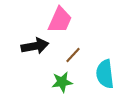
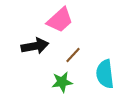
pink trapezoid: rotated 24 degrees clockwise
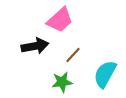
cyan semicircle: rotated 36 degrees clockwise
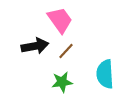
pink trapezoid: rotated 84 degrees counterclockwise
brown line: moved 7 px left, 4 px up
cyan semicircle: rotated 32 degrees counterclockwise
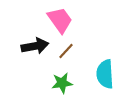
green star: moved 1 px down
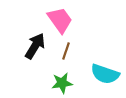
black arrow: rotated 48 degrees counterclockwise
brown line: rotated 24 degrees counterclockwise
cyan semicircle: rotated 68 degrees counterclockwise
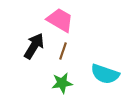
pink trapezoid: rotated 24 degrees counterclockwise
black arrow: moved 1 px left
brown line: moved 3 px left
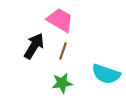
cyan semicircle: moved 1 px right
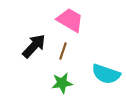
pink trapezoid: moved 10 px right
black arrow: rotated 12 degrees clockwise
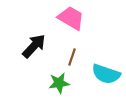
pink trapezoid: moved 1 px right, 2 px up
brown line: moved 9 px right, 6 px down
green star: moved 3 px left
